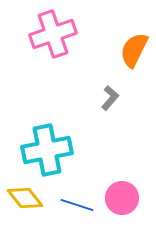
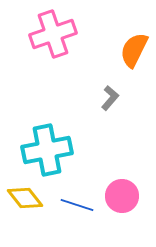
pink circle: moved 2 px up
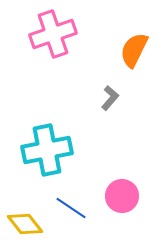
yellow diamond: moved 26 px down
blue line: moved 6 px left, 3 px down; rotated 16 degrees clockwise
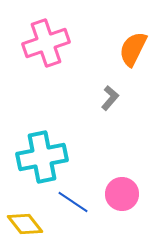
pink cross: moved 7 px left, 9 px down
orange semicircle: moved 1 px left, 1 px up
cyan cross: moved 5 px left, 7 px down
pink circle: moved 2 px up
blue line: moved 2 px right, 6 px up
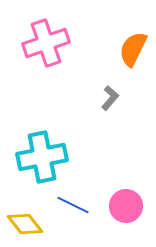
pink circle: moved 4 px right, 12 px down
blue line: moved 3 px down; rotated 8 degrees counterclockwise
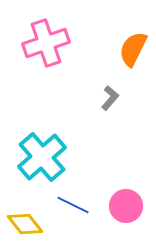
cyan cross: rotated 30 degrees counterclockwise
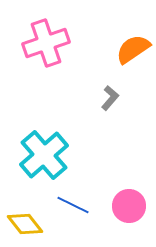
orange semicircle: rotated 30 degrees clockwise
cyan cross: moved 2 px right, 2 px up
pink circle: moved 3 px right
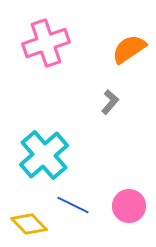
orange semicircle: moved 4 px left
gray L-shape: moved 4 px down
yellow diamond: moved 4 px right; rotated 6 degrees counterclockwise
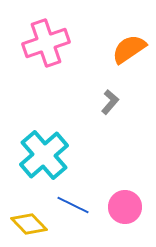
pink circle: moved 4 px left, 1 px down
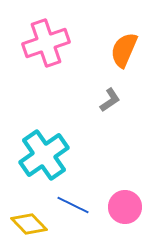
orange semicircle: moved 5 px left, 1 px down; rotated 33 degrees counterclockwise
gray L-shape: moved 2 px up; rotated 15 degrees clockwise
cyan cross: rotated 6 degrees clockwise
